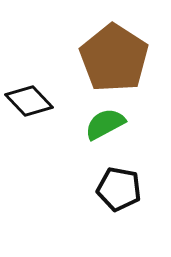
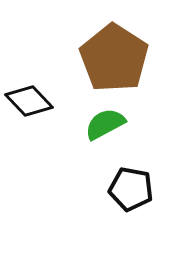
black pentagon: moved 12 px right
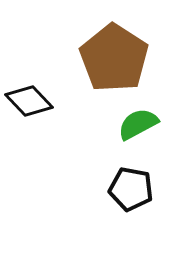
green semicircle: moved 33 px right
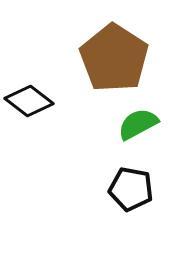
black diamond: rotated 9 degrees counterclockwise
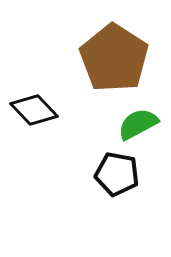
black diamond: moved 5 px right, 9 px down; rotated 9 degrees clockwise
black pentagon: moved 14 px left, 15 px up
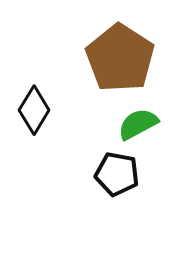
brown pentagon: moved 6 px right
black diamond: rotated 75 degrees clockwise
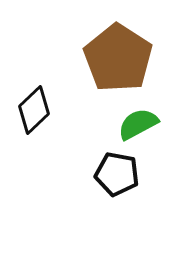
brown pentagon: moved 2 px left
black diamond: rotated 15 degrees clockwise
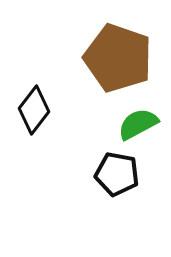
brown pentagon: rotated 14 degrees counterclockwise
black diamond: rotated 9 degrees counterclockwise
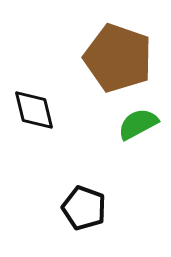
black diamond: rotated 51 degrees counterclockwise
black pentagon: moved 33 px left, 34 px down; rotated 9 degrees clockwise
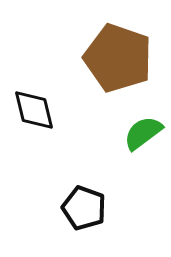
green semicircle: moved 5 px right, 9 px down; rotated 9 degrees counterclockwise
